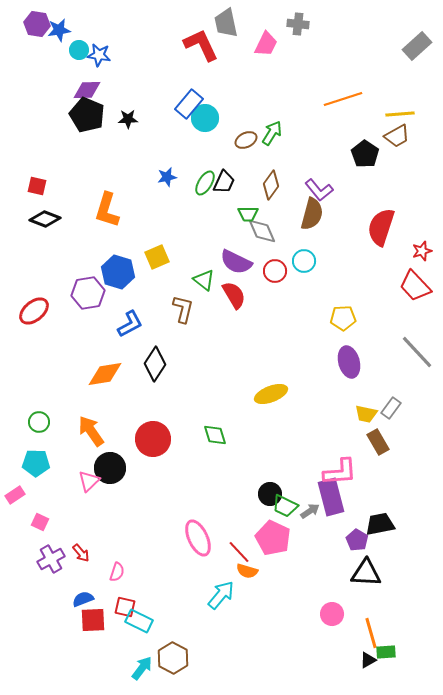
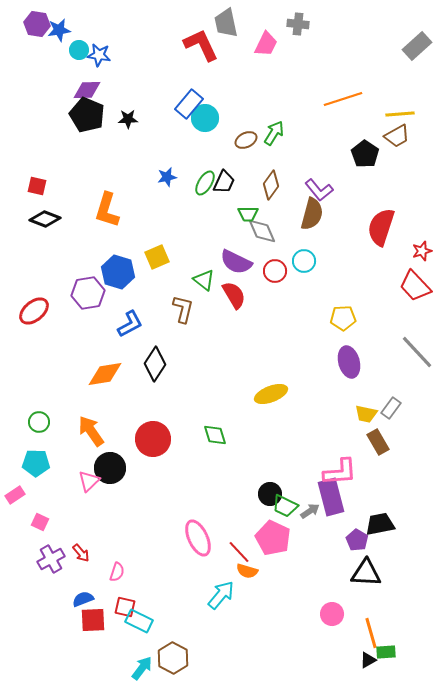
green arrow at (272, 133): moved 2 px right
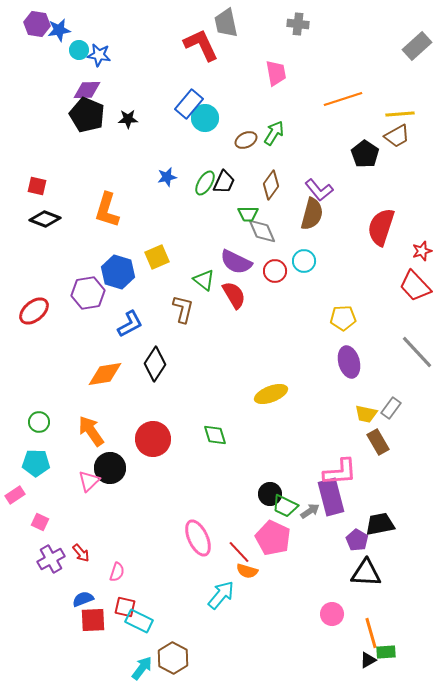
pink trapezoid at (266, 44): moved 10 px right, 29 px down; rotated 36 degrees counterclockwise
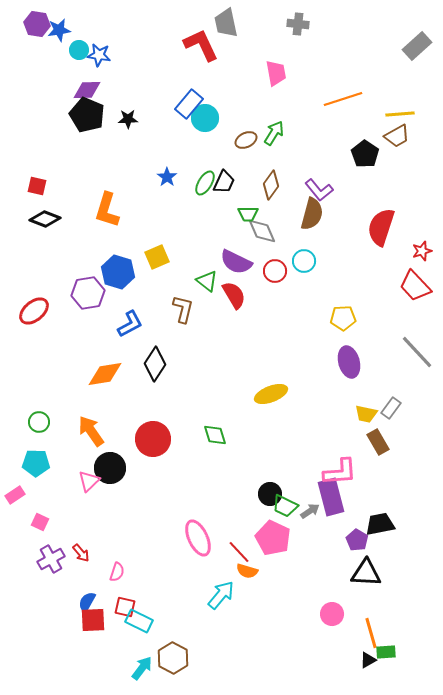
blue star at (167, 177): rotated 24 degrees counterclockwise
green triangle at (204, 280): moved 3 px right, 1 px down
blue semicircle at (83, 599): moved 4 px right, 3 px down; rotated 40 degrees counterclockwise
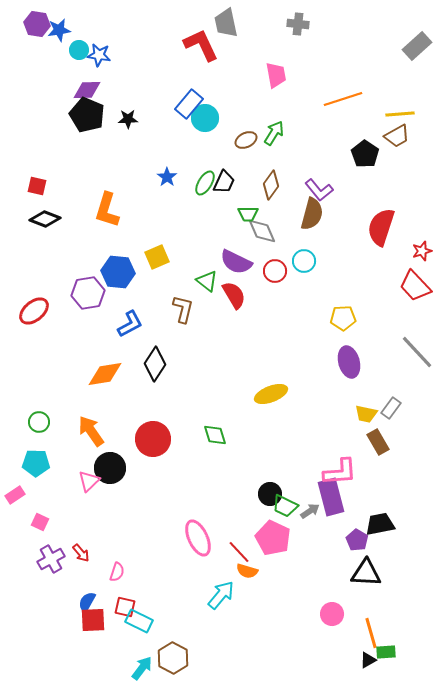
pink trapezoid at (276, 73): moved 2 px down
blue hexagon at (118, 272): rotated 12 degrees counterclockwise
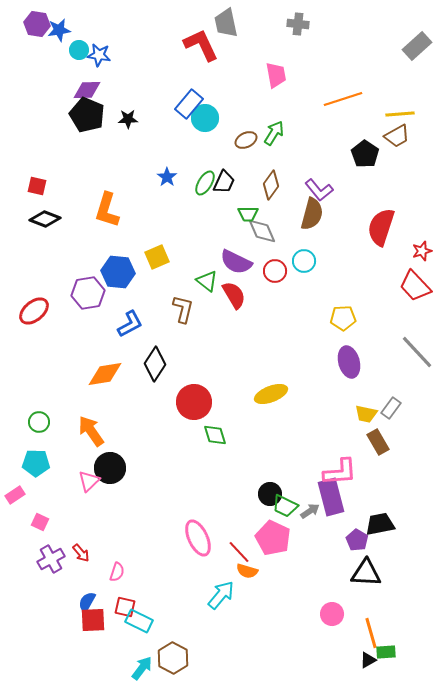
red circle at (153, 439): moved 41 px right, 37 px up
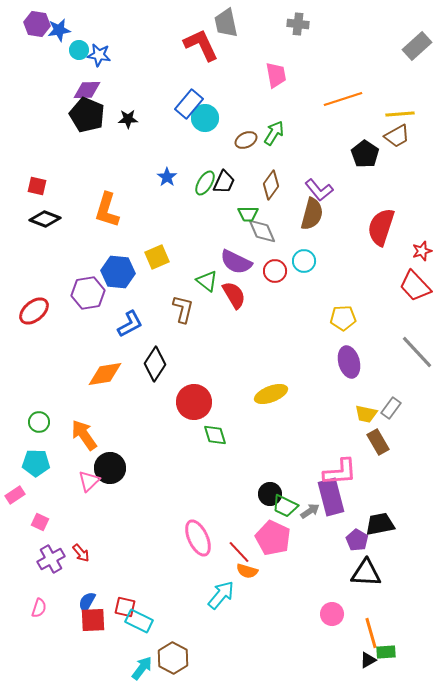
orange arrow at (91, 431): moved 7 px left, 4 px down
pink semicircle at (117, 572): moved 78 px left, 36 px down
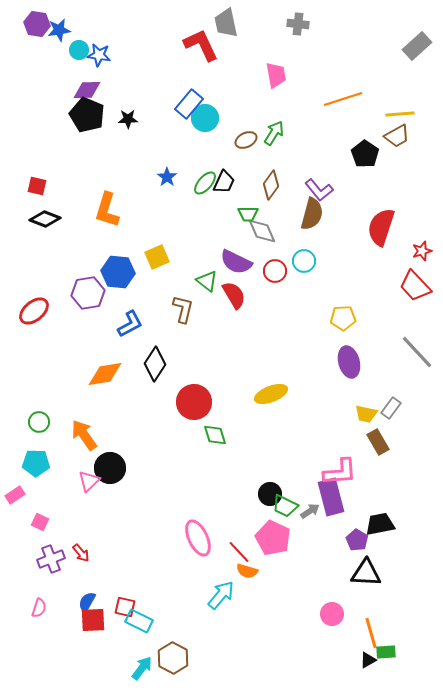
green ellipse at (205, 183): rotated 10 degrees clockwise
purple cross at (51, 559): rotated 8 degrees clockwise
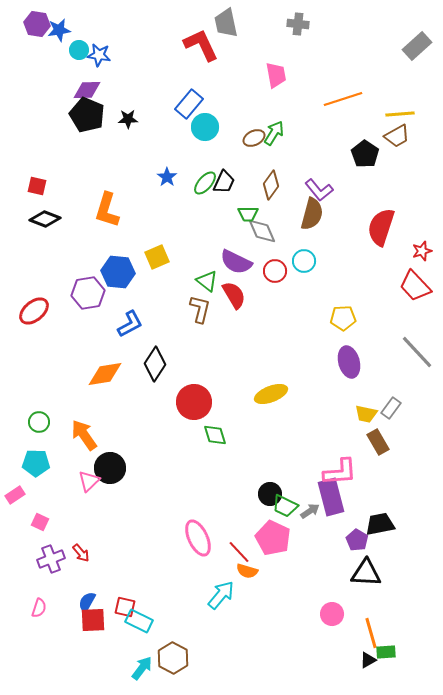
cyan circle at (205, 118): moved 9 px down
brown ellipse at (246, 140): moved 8 px right, 2 px up
brown L-shape at (183, 309): moved 17 px right
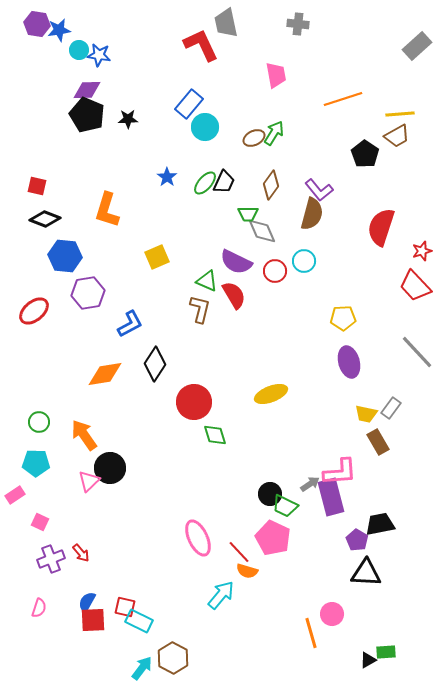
blue hexagon at (118, 272): moved 53 px left, 16 px up
green triangle at (207, 281): rotated 15 degrees counterclockwise
gray arrow at (310, 511): moved 27 px up
orange line at (371, 633): moved 60 px left
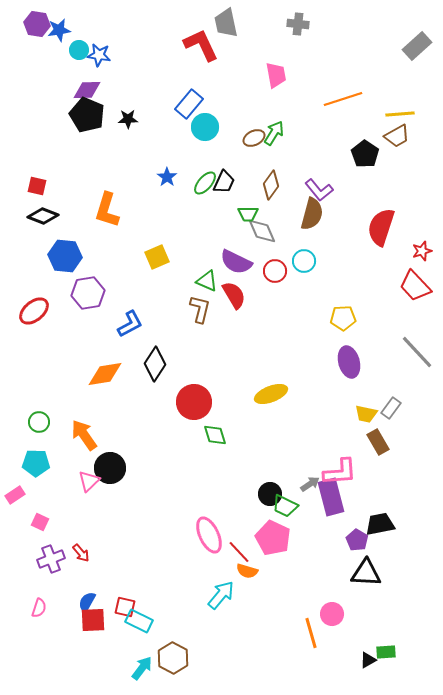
black diamond at (45, 219): moved 2 px left, 3 px up
pink ellipse at (198, 538): moved 11 px right, 3 px up
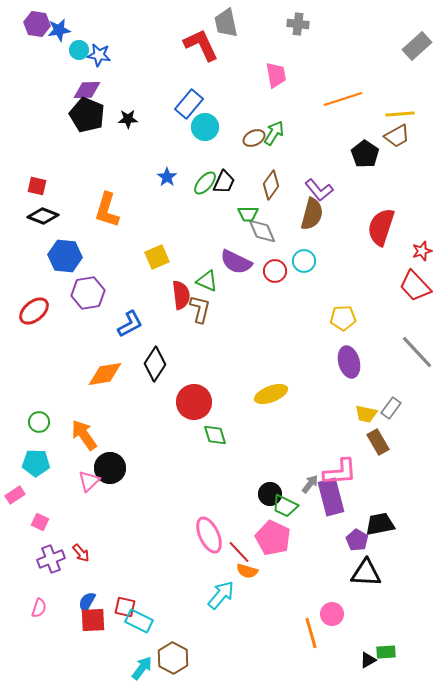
red semicircle at (234, 295): moved 53 px left; rotated 24 degrees clockwise
gray arrow at (310, 484): rotated 18 degrees counterclockwise
